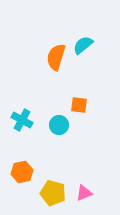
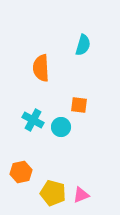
cyan semicircle: rotated 145 degrees clockwise
orange semicircle: moved 15 px left, 11 px down; rotated 20 degrees counterclockwise
cyan cross: moved 11 px right
cyan circle: moved 2 px right, 2 px down
orange hexagon: moved 1 px left
pink triangle: moved 3 px left, 2 px down
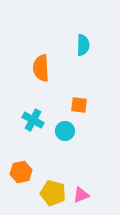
cyan semicircle: rotated 15 degrees counterclockwise
cyan circle: moved 4 px right, 4 px down
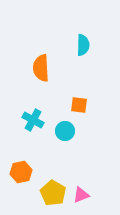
yellow pentagon: rotated 15 degrees clockwise
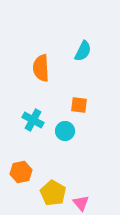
cyan semicircle: moved 6 px down; rotated 25 degrees clockwise
pink triangle: moved 8 px down; rotated 48 degrees counterclockwise
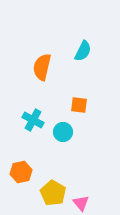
orange semicircle: moved 1 px right, 1 px up; rotated 16 degrees clockwise
cyan circle: moved 2 px left, 1 px down
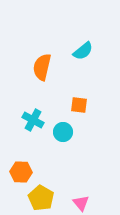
cyan semicircle: rotated 25 degrees clockwise
orange hexagon: rotated 15 degrees clockwise
yellow pentagon: moved 12 px left, 5 px down
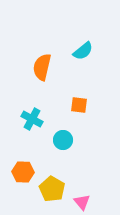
cyan cross: moved 1 px left, 1 px up
cyan circle: moved 8 px down
orange hexagon: moved 2 px right
yellow pentagon: moved 11 px right, 9 px up
pink triangle: moved 1 px right, 1 px up
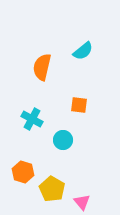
orange hexagon: rotated 15 degrees clockwise
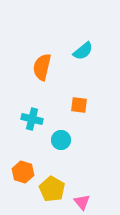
cyan cross: rotated 15 degrees counterclockwise
cyan circle: moved 2 px left
